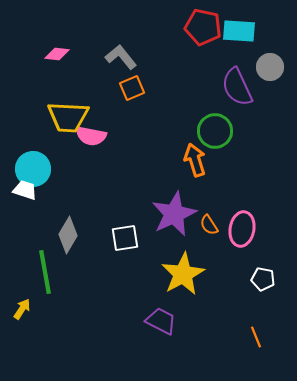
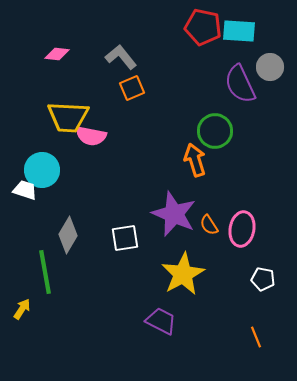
purple semicircle: moved 3 px right, 3 px up
cyan circle: moved 9 px right, 1 px down
purple star: rotated 24 degrees counterclockwise
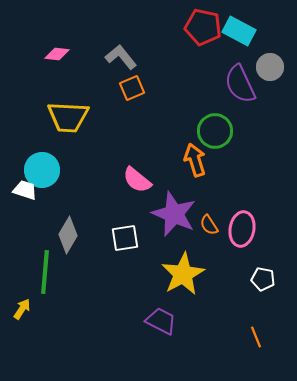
cyan rectangle: rotated 24 degrees clockwise
pink semicircle: moved 46 px right, 44 px down; rotated 28 degrees clockwise
green line: rotated 15 degrees clockwise
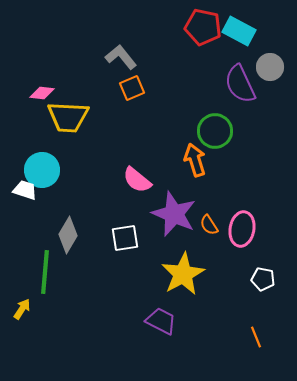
pink diamond: moved 15 px left, 39 px down
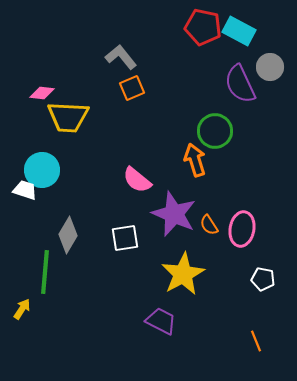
orange line: moved 4 px down
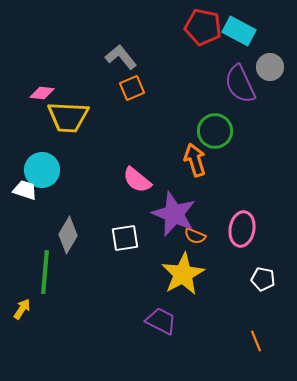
orange semicircle: moved 14 px left, 11 px down; rotated 35 degrees counterclockwise
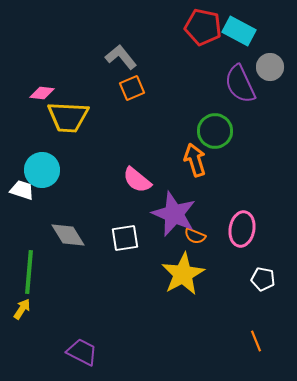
white trapezoid: moved 3 px left
gray diamond: rotated 63 degrees counterclockwise
green line: moved 16 px left
purple trapezoid: moved 79 px left, 31 px down
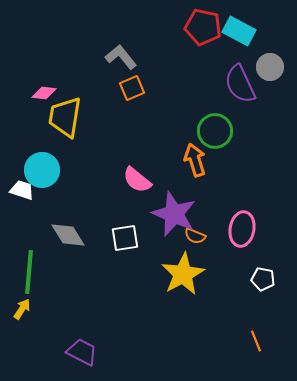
pink diamond: moved 2 px right
yellow trapezoid: moved 3 px left; rotated 96 degrees clockwise
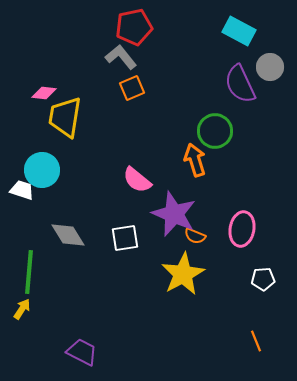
red pentagon: moved 69 px left; rotated 24 degrees counterclockwise
white pentagon: rotated 15 degrees counterclockwise
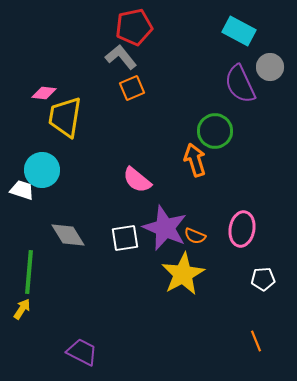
purple star: moved 9 px left, 14 px down
